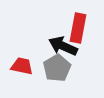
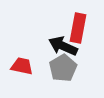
gray pentagon: moved 6 px right
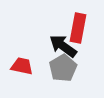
black arrow: rotated 12 degrees clockwise
